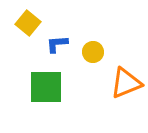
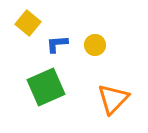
yellow circle: moved 2 px right, 7 px up
orange triangle: moved 13 px left, 16 px down; rotated 24 degrees counterclockwise
green square: rotated 24 degrees counterclockwise
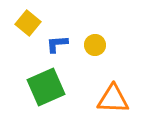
orange triangle: rotated 48 degrees clockwise
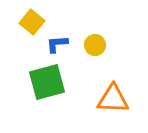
yellow square: moved 4 px right, 1 px up
green square: moved 1 px right, 5 px up; rotated 9 degrees clockwise
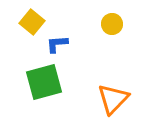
yellow circle: moved 17 px right, 21 px up
green square: moved 3 px left
orange triangle: rotated 48 degrees counterclockwise
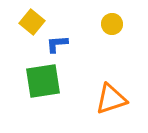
green square: moved 1 px left, 1 px up; rotated 6 degrees clockwise
orange triangle: moved 2 px left; rotated 28 degrees clockwise
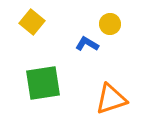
yellow circle: moved 2 px left
blue L-shape: moved 30 px right; rotated 35 degrees clockwise
green square: moved 2 px down
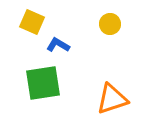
yellow square: rotated 15 degrees counterclockwise
blue L-shape: moved 29 px left, 1 px down
orange triangle: moved 1 px right
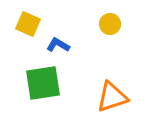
yellow square: moved 4 px left, 2 px down
orange triangle: moved 2 px up
